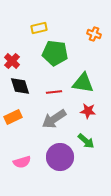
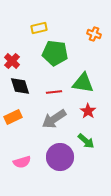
red star: rotated 28 degrees clockwise
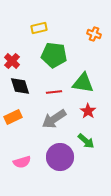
green pentagon: moved 1 px left, 2 px down
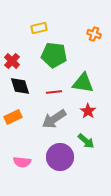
pink semicircle: rotated 24 degrees clockwise
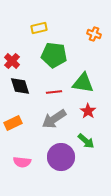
orange rectangle: moved 6 px down
purple circle: moved 1 px right
